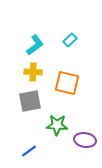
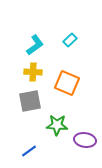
orange square: rotated 10 degrees clockwise
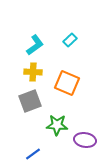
gray square: rotated 10 degrees counterclockwise
blue line: moved 4 px right, 3 px down
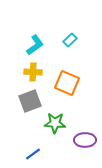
green star: moved 2 px left, 2 px up
purple ellipse: rotated 10 degrees counterclockwise
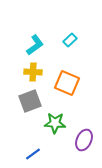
purple ellipse: moved 1 px left; rotated 65 degrees counterclockwise
